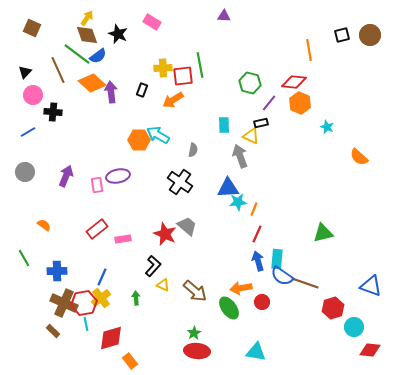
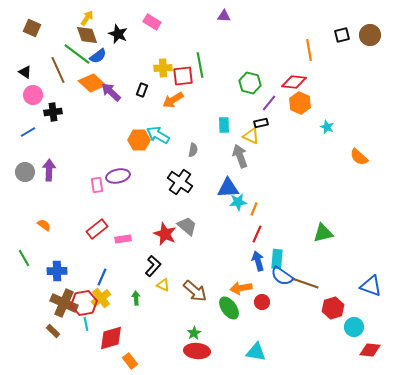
black triangle at (25, 72): rotated 40 degrees counterclockwise
purple arrow at (111, 92): rotated 40 degrees counterclockwise
black cross at (53, 112): rotated 12 degrees counterclockwise
purple arrow at (66, 176): moved 17 px left, 6 px up; rotated 20 degrees counterclockwise
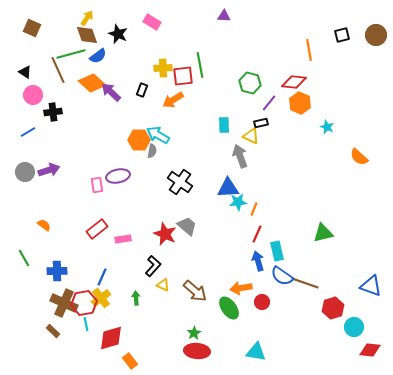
brown circle at (370, 35): moved 6 px right
green line at (77, 54): moved 6 px left; rotated 52 degrees counterclockwise
gray semicircle at (193, 150): moved 41 px left, 1 px down
purple arrow at (49, 170): rotated 70 degrees clockwise
cyan rectangle at (277, 259): moved 8 px up; rotated 18 degrees counterclockwise
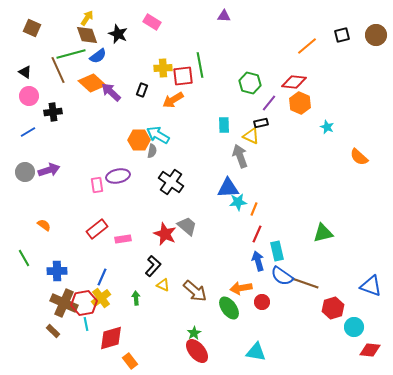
orange line at (309, 50): moved 2 px left, 4 px up; rotated 60 degrees clockwise
pink circle at (33, 95): moved 4 px left, 1 px down
black cross at (180, 182): moved 9 px left
red ellipse at (197, 351): rotated 45 degrees clockwise
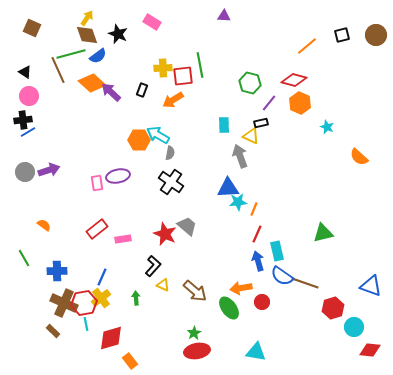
red diamond at (294, 82): moved 2 px up; rotated 10 degrees clockwise
black cross at (53, 112): moved 30 px left, 8 px down
gray semicircle at (152, 151): moved 18 px right, 2 px down
pink rectangle at (97, 185): moved 2 px up
red ellipse at (197, 351): rotated 60 degrees counterclockwise
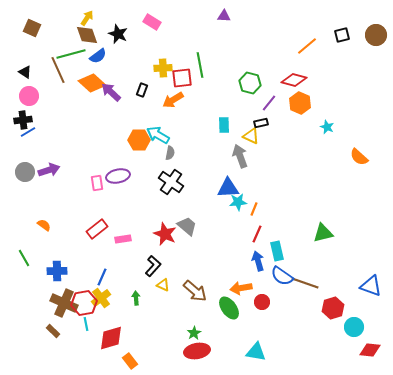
red square at (183, 76): moved 1 px left, 2 px down
